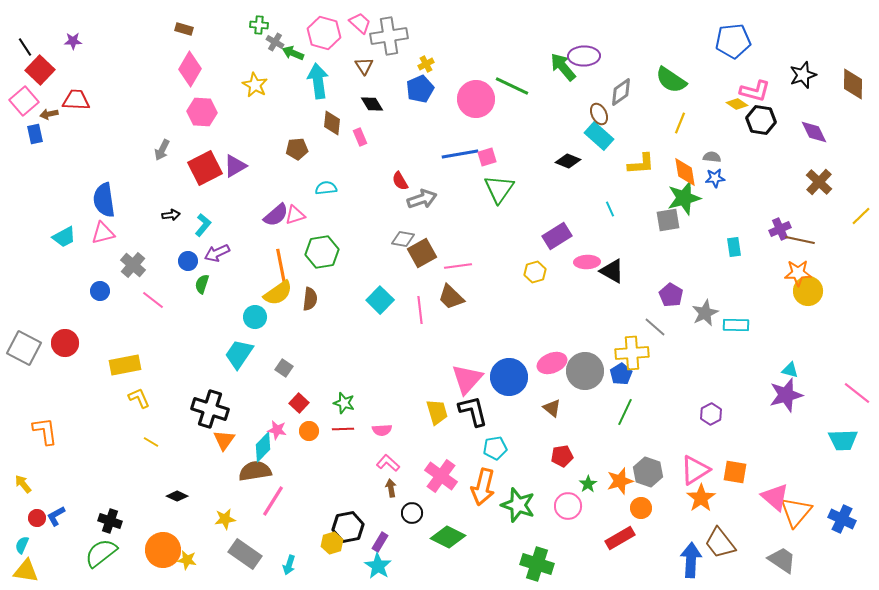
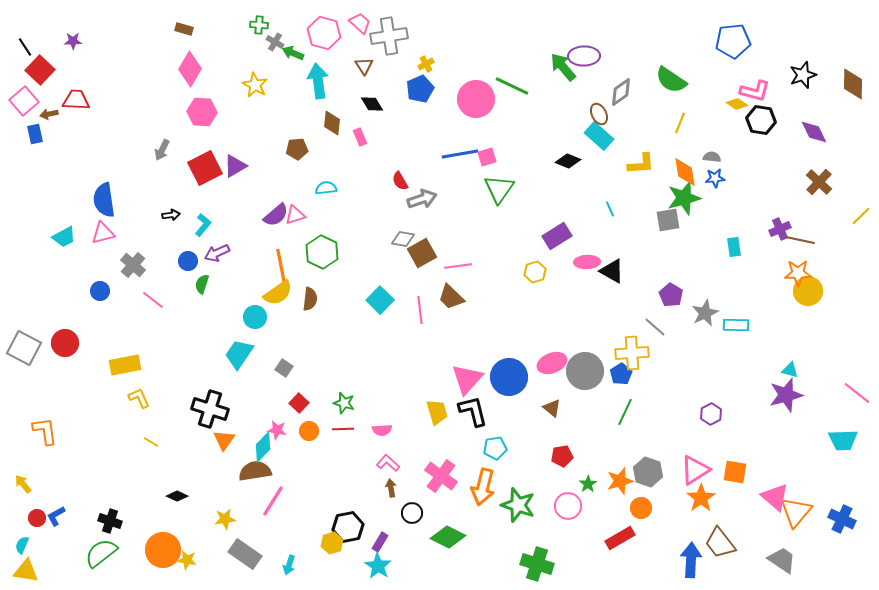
green hexagon at (322, 252): rotated 24 degrees counterclockwise
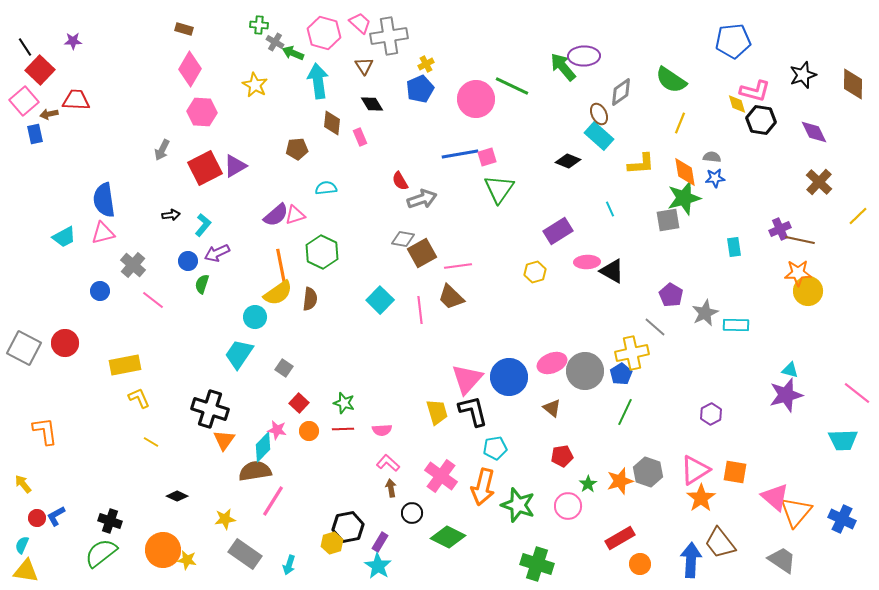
yellow diamond at (737, 104): rotated 40 degrees clockwise
yellow line at (861, 216): moved 3 px left
purple rectangle at (557, 236): moved 1 px right, 5 px up
yellow cross at (632, 353): rotated 8 degrees counterclockwise
orange circle at (641, 508): moved 1 px left, 56 px down
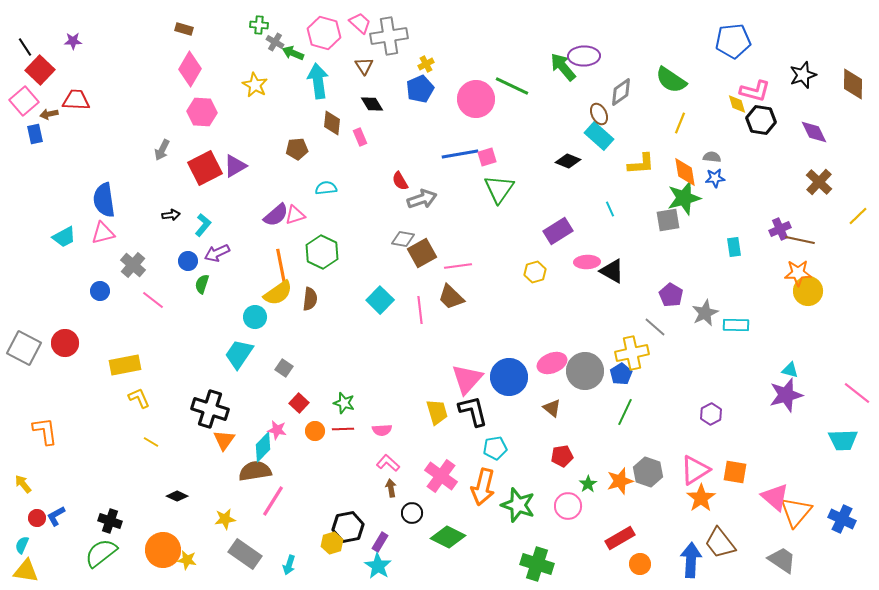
orange circle at (309, 431): moved 6 px right
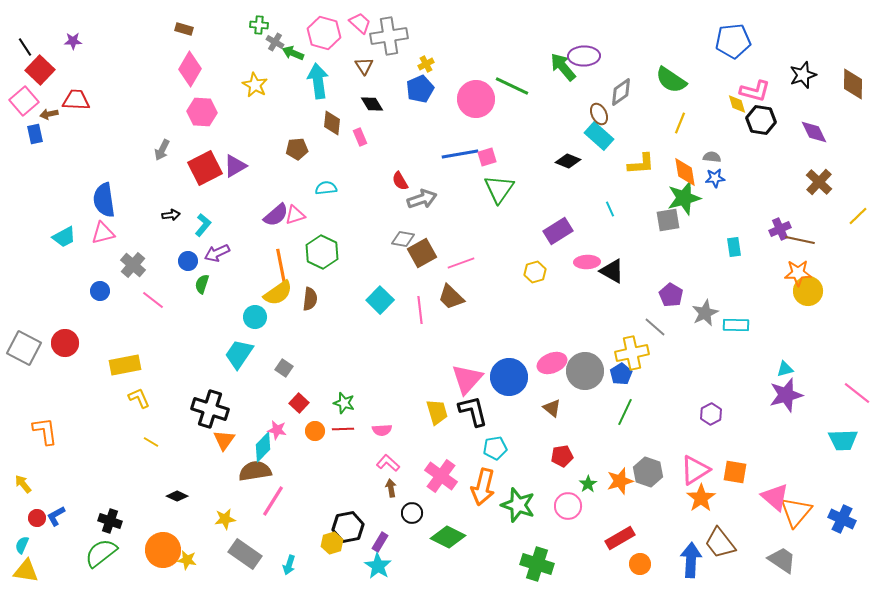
pink line at (458, 266): moved 3 px right, 3 px up; rotated 12 degrees counterclockwise
cyan triangle at (790, 370): moved 5 px left, 1 px up; rotated 30 degrees counterclockwise
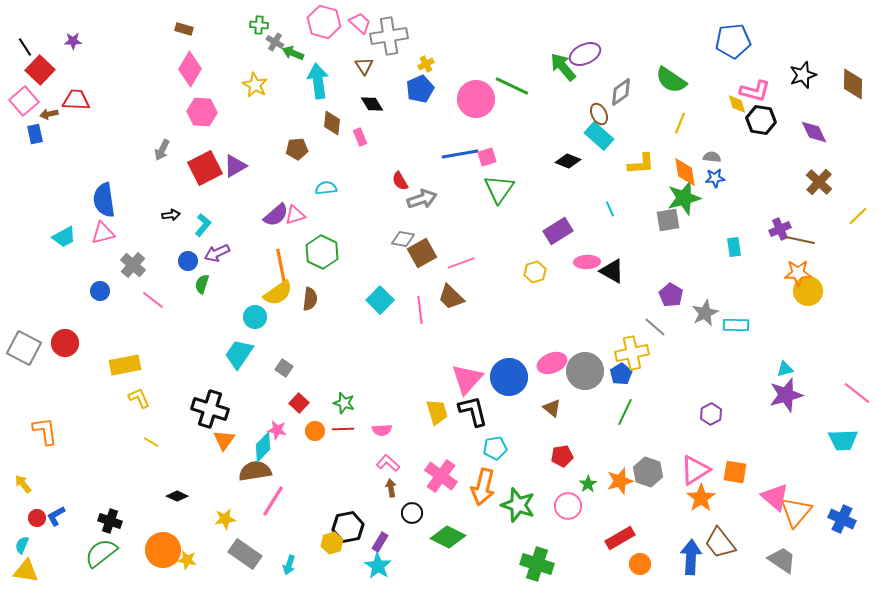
pink hexagon at (324, 33): moved 11 px up
purple ellipse at (584, 56): moved 1 px right, 2 px up; rotated 24 degrees counterclockwise
blue arrow at (691, 560): moved 3 px up
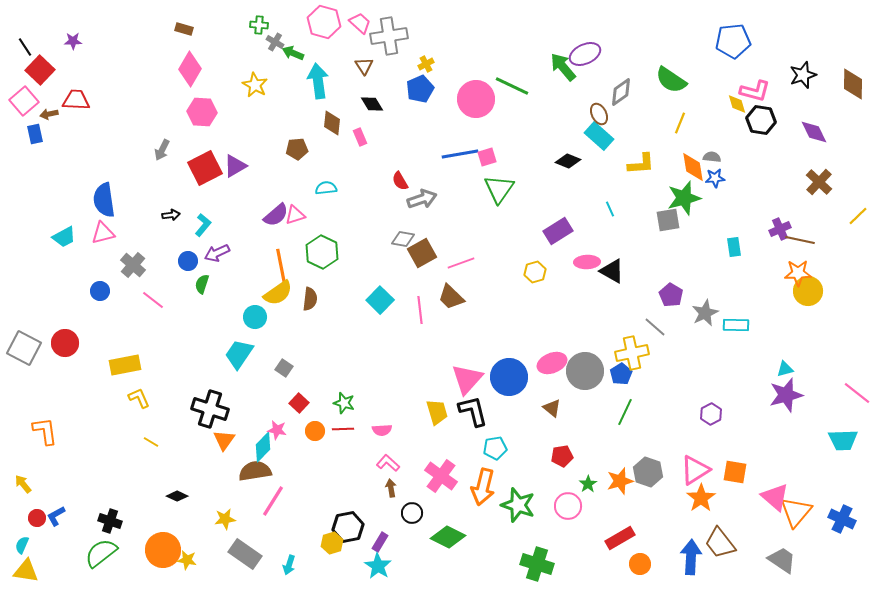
orange diamond at (685, 172): moved 8 px right, 5 px up
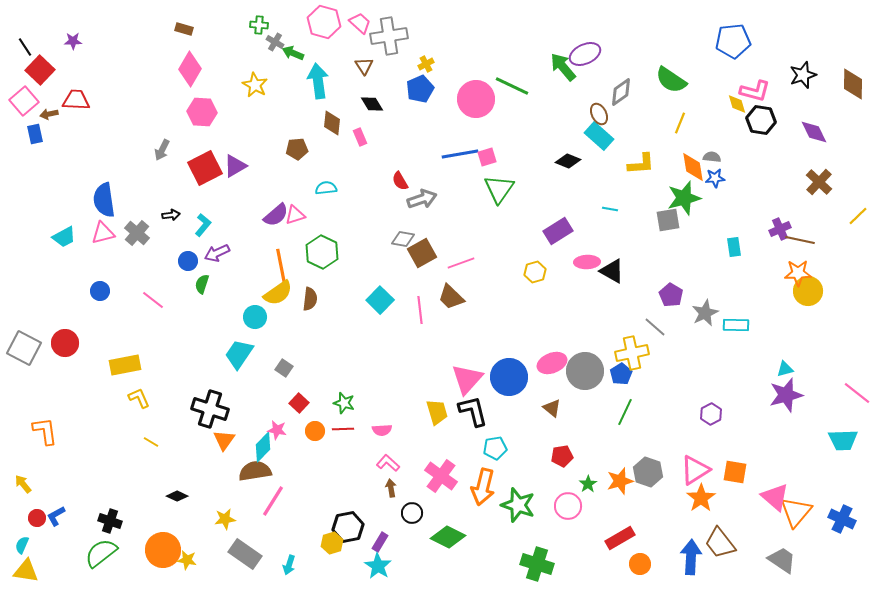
cyan line at (610, 209): rotated 56 degrees counterclockwise
gray cross at (133, 265): moved 4 px right, 32 px up
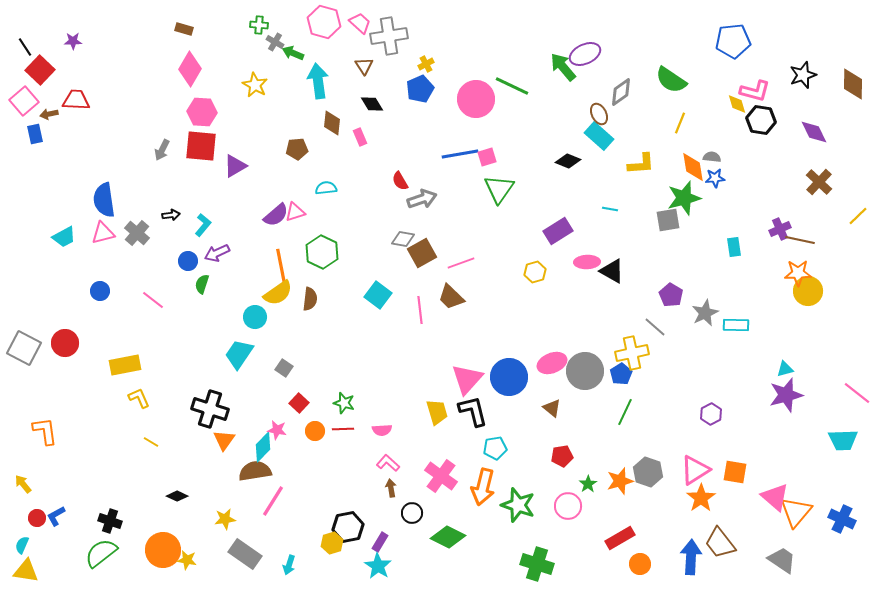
red square at (205, 168): moved 4 px left, 22 px up; rotated 32 degrees clockwise
pink triangle at (295, 215): moved 3 px up
cyan square at (380, 300): moved 2 px left, 5 px up; rotated 8 degrees counterclockwise
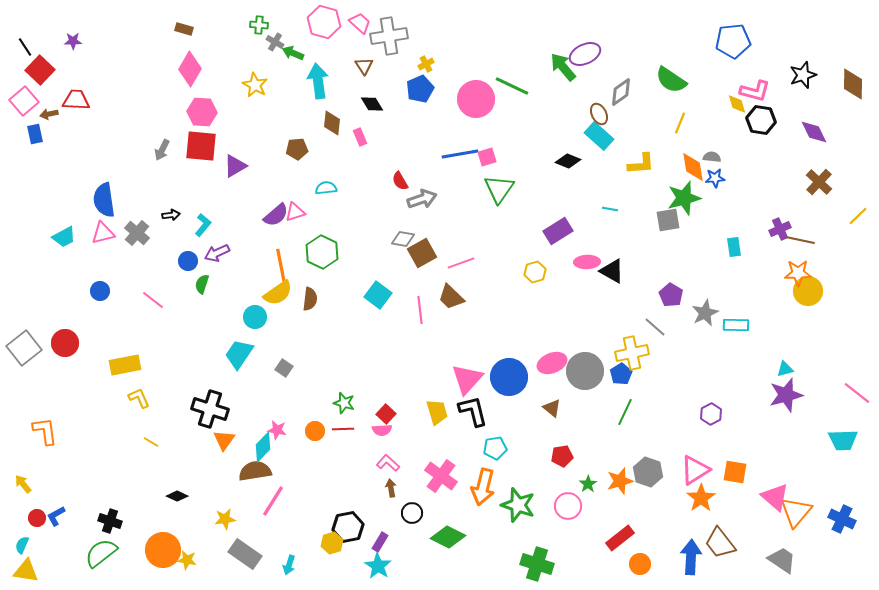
gray square at (24, 348): rotated 24 degrees clockwise
red square at (299, 403): moved 87 px right, 11 px down
red rectangle at (620, 538): rotated 8 degrees counterclockwise
